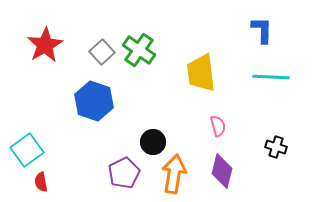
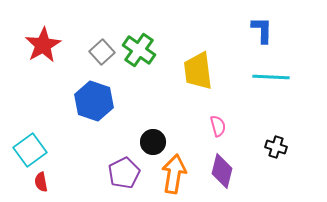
red star: moved 2 px left
yellow trapezoid: moved 3 px left, 2 px up
cyan square: moved 3 px right
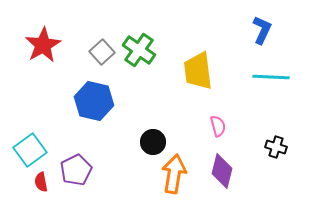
blue L-shape: rotated 24 degrees clockwise
blue hexagon: rotated 6 degrees counterclockwise
purple pentagon: moved 48 px left, 3 px up
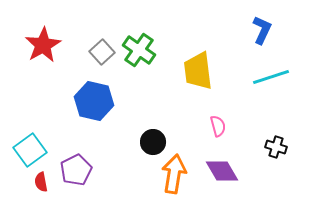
cyan line: rotated 21 degrees counterclockwise
purple diamond: rotated 44 degrees counterclockwise
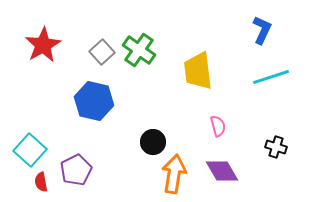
cyan square: rotated 12 degrees counterclockwise
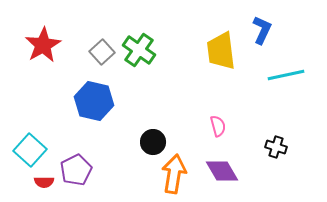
yellow trapezoid: moved 23 px right, 20 px up
cyan line: moved 15 px right, 2 px up; rotated 6 degrees clockwise
red semicircle: moved 3 px right; rotated 78 degrees counterclockwise
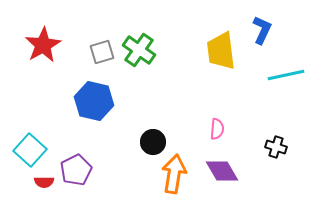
gray square: rotated 25 degrees clockwise
pink semicircle: moved 1 px left, 3 px down; rotated 20 degrees clockwise
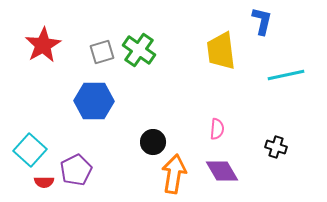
blue L-shape: moved 9 px up; rotated 12 degrees counterclockwise
blue hexagon: rotated 12 degrees counterclockwise
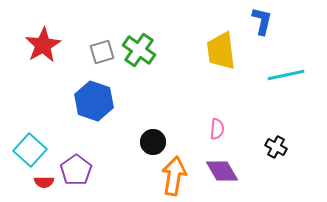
blue hexagon: rotated 18 degrees clockwise
black cross: rotated 10 degrees clockwise
purple pentagon: rotated 8 degrees counterclockwise
orange arrow: moved 2 px down
